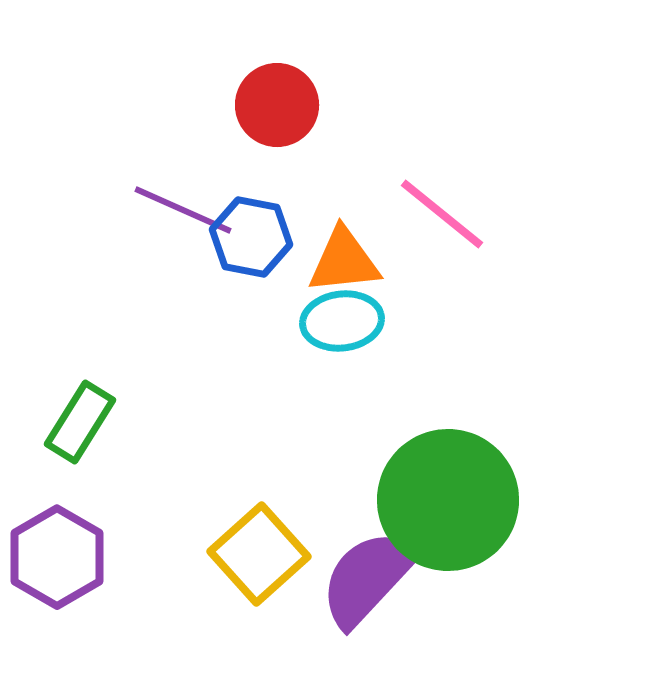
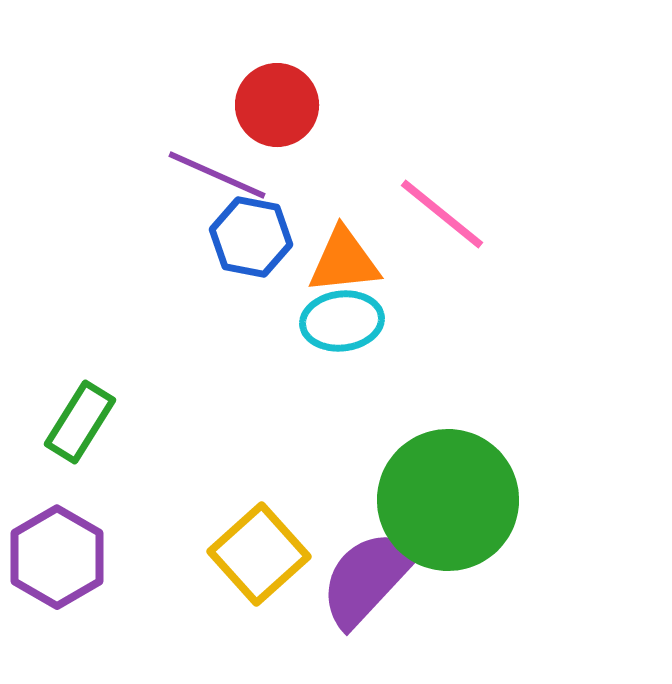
purple line: moved 34 px right, 35 px up
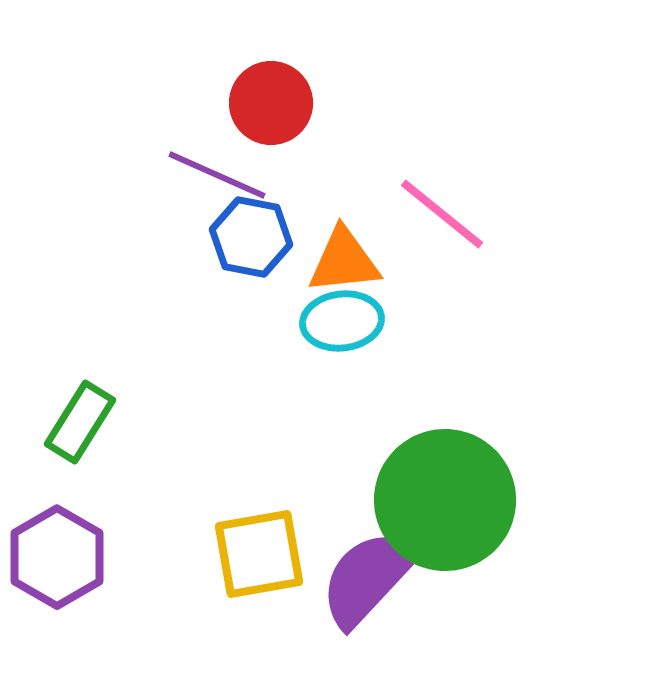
red circle: moved 6 px left, 2 px up
green circle: moved 3 px left
yellow square: rotated 32 degrees clockwise
